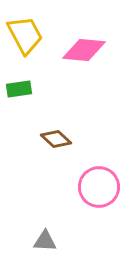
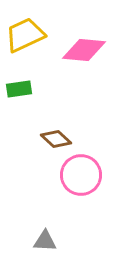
yellow trapezoid: rotated 87 degrees counterclockwise
pink circle: moved 18 px left, 12 px up
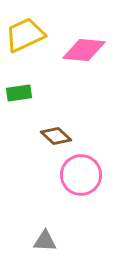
green rectangle: moved 4 px down
brown diamond: moved 3 px up
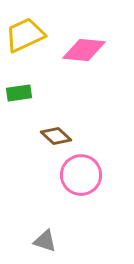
gray triangle: rotated 15 degrees clockwise
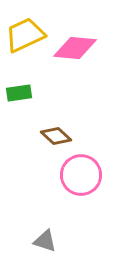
pink diamond: moved 9 px left, 2 px up
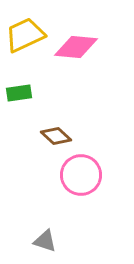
pink diamond: moved 1 px right, 1 px up
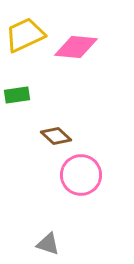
green rectangle: moved 2 px left, 2 px down
gray triangle: moved 3 px right, 3 px down
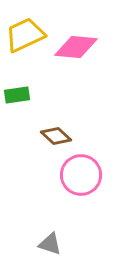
gray triangle: moved 2 px right
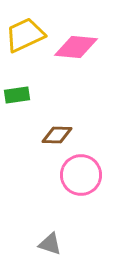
brown diamond: moved 1 px right, 1 px up; rotated 40 degrees counterclockwise
